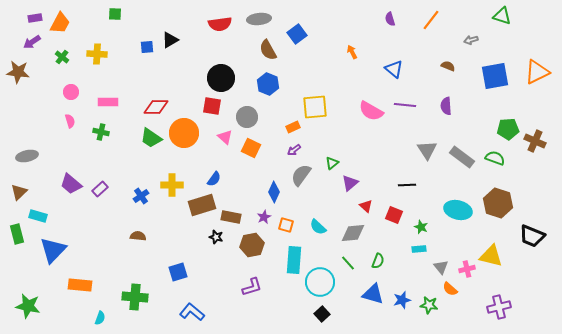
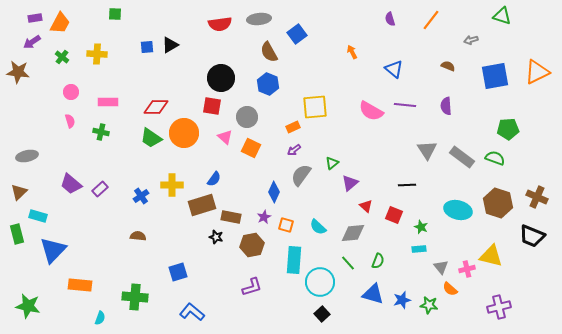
black triangle at (170, 40): moved 5 px down
brown semicircle at (268, 50): moved 1 px right, 2 px down
brown cross at (535, 141): moved 2 px right, 56 px down
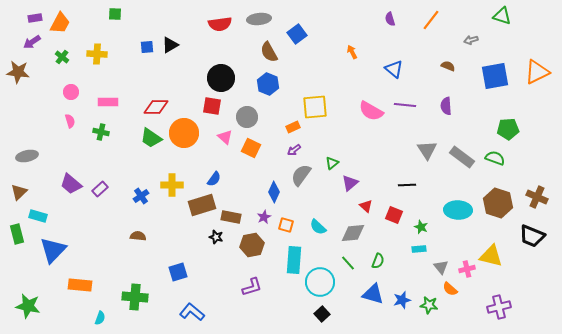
cyan ellipse at (458, 210): rotated 12 degrees counterclockwise
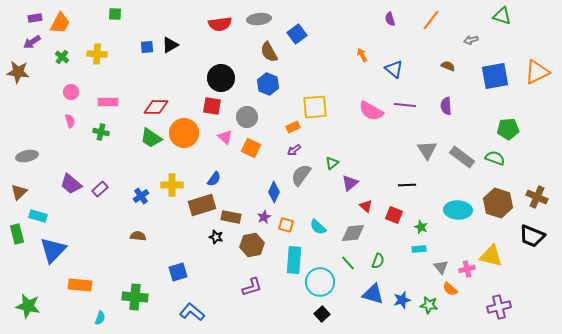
orange arrow at (352, 52): moved 10 px right, 3 px down
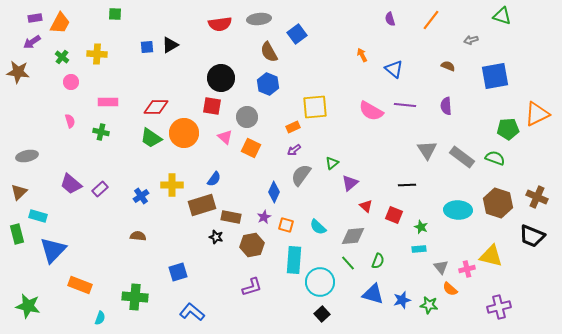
orange triangle at (537, 72): moved 42 px down
pink circle at (71, 92): moved 10 px up
gray diamond at (353, 233): moved 3 px down
orange rectangle at (80, 285): rotated 15 degrees clockwise
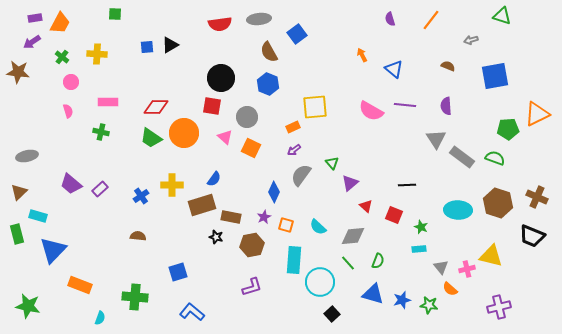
pink semicircle at (70, 121): moved 2 px left, 10 px up
gray triangle at (427, 150): moved 9 px right, 11 px up
green triangle at (332, 163): rotated 32 degrees counterclockwise
black square at (322, 314): moved 10 px right
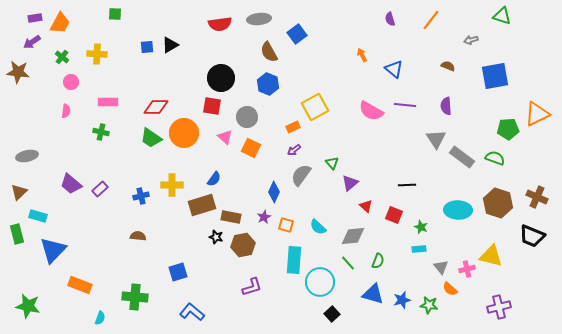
yellow square at (315, 107): rotated 24 degrees counterclockwise
pink semicircle at (68, 111): moved 2 px left; rotated 24 degrees clockwise
blue cross at (141, 196): rotated 21 degrees clockwise
brown hexagon at (252, 245): moved 9 px left
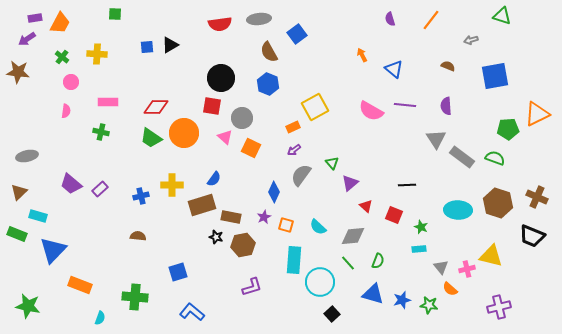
purple arrow at (32, 42): moved 5 px left, 3 px up
gray circle at (247, 117): moved 5 px left, 1 px down
green rectangle at (17, 234): rotated 54 degrees counterclockwise
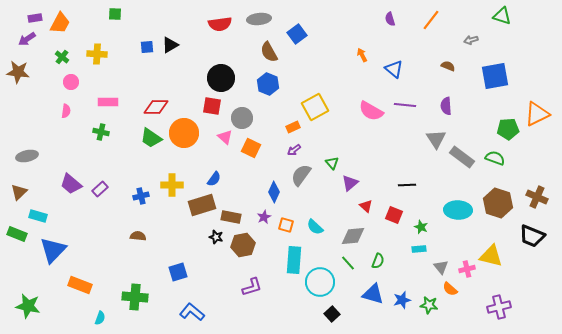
cyan semicircle at (318, 227): moved 3 px left
